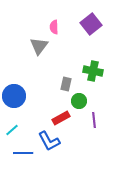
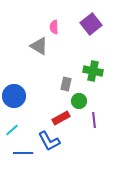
gray triangle: rotated 36 degrees counterclockwise
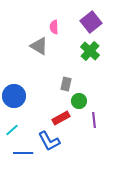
purple square: moved 2 px up
green cross: moved 3 px left, 20 px up; rotated 30 degrees clockwise
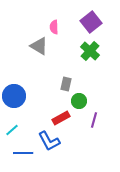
purple line: rotated 21 degrees clockwise
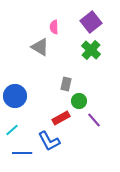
gray triangle: moved 1 px right, 1 px down
green cross: moved 1 px right, 1 px up
blue circle: moved 1 px right
purple line: rotated 56 degrees counterclockwise
blue line: moved 1 px left
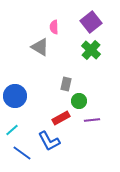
purple line: moved 2 px left; rotated 56 degrees counterclockwise
blue line: rotated 36 degrees clockwise
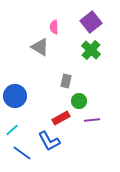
gray rectangle: moved 3 px up
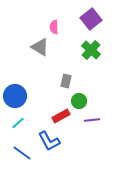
purple square: moved 3 px up
red rectangle: moved 2 px up
cyan line: moved 6 px right, 7 px up
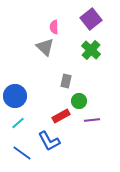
gray triangle: moved 5 px right; rotated 12 degrees clockwise
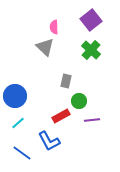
purple square: moved 1 px down
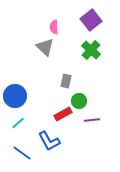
red rectangle: moved 2 px right, 2 px up
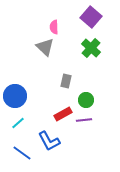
purple square: moved 3 px up; rotated 10 degrees counterclockwise
green cross: moved 2 px up
green circle: moved 7 px right, 1 px up
purple line: moved 8 px left
